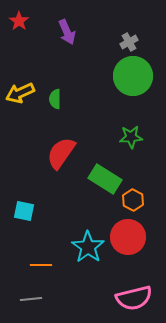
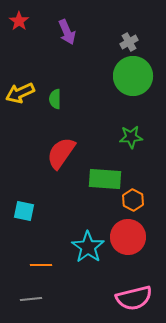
green rectangle: rotated 28 degrees counterclockwise
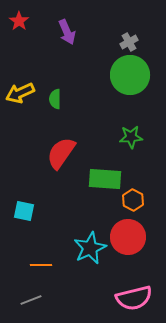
green circle: moved 3 px left, 1 px up
cyan star: moved 2 px right, 1 px down; rotated 12 degrees clockwise
gray line: moved 1 px down; rotated 15 degrees counterclockwise
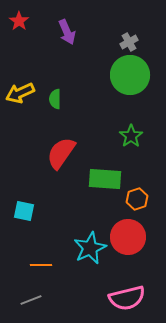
green star: moved 1 px up; rotated 30 degrees counterclockwise
orange hexagon: moved 4 px right, 1 px up; rotated 15 degrees clockwise
pink semicircle: moved 7 px left
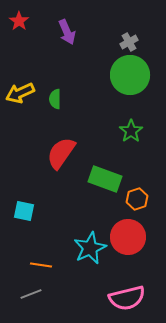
green star: moved 5 px up
green rectangle: rotated 16 degrees clockwise
orange line: rotated 10 degrees clockwise
gray line: moved 6 px up
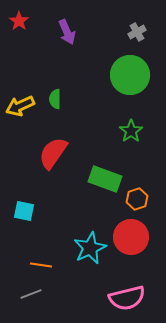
gray cross: moved 8 px right, 10 px up
yellow arrow: moved 13 px down
red semicircle: moved 8 px left
red circle: moved 3 px right
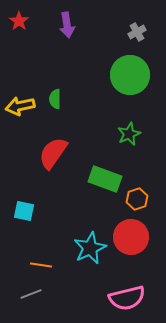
purple arrow: moved 7 px up; rotated 15 degrees clockwise
yellow arrow: rotated 12 degrees clockwise
green star: moved 2 px left, 3 px down; rotated 10 degrees clockwise
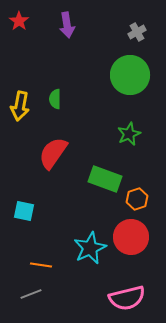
yellow arrow: rotated 68 degrees counterclockwise
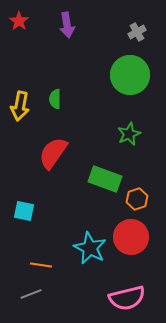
cyan star: rotated 20 degrees counterclockwise
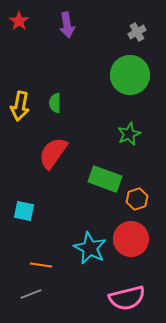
green semicircle: moved 4 px down
red circle: moved 2 px down
